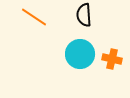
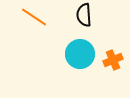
orange cross: moved 1 px right, 1 px down; rotated 36 degrees counterclockwise
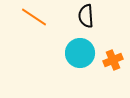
black semicircle: moved 2 px right, 1 px down
cyan circle: moved 1 px up
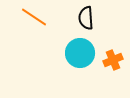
black semicircle: moved 2 px down
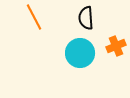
orange line: rotated 28 degrees clockwise
orange cross: moved 3 px right, 14 px up
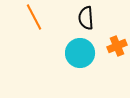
orange cross: moved 1 px right
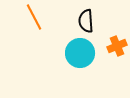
black semicircle: moved 3 px down
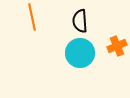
orange line: moved 2 px left; rotated 16 degrees clockwise
black semicircle: moved 6 px left
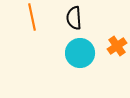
black semicircle: moved 6 px left, 3 px up
orange cross: rotated 12 degrees counterclockwise
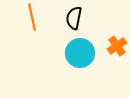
black semicircle: rotated 15 degrees clockwise
